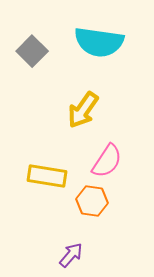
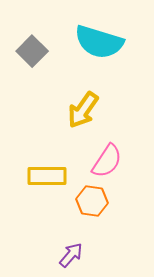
cyan semicircle: rotated 9 degrees clockwise
yellow rectangle: rotated 9 degrees counterclockwise
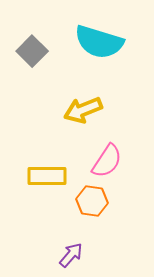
yellow arrow: rotated 33 degrees clockwise
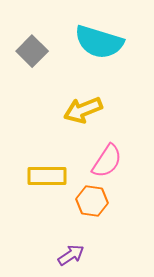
purple arrow: rotated 16 degrees clockwise
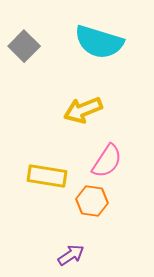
gray square: moved 8 px left, 5 px up
yellow rectangle: rotated 9 degrees clockwise
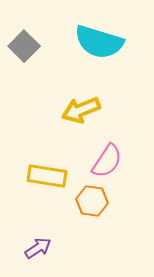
yellow arrow: moved 2 px left
purple arrow: moved 33 px left, 7 px up
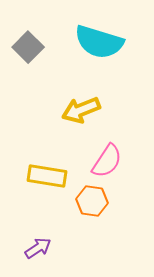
gray square: moved 4 px right, 1 px down
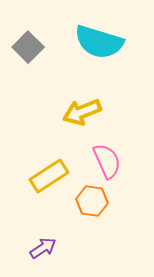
yellow arrow: moved 1 px right, 2 px down
pink semicircle: rotated 57 degrees counterclockwise
yellow rectangle: moved 2 px right; rotated 42 degrees counterclockwise
purple arrow: moved 5 px right
